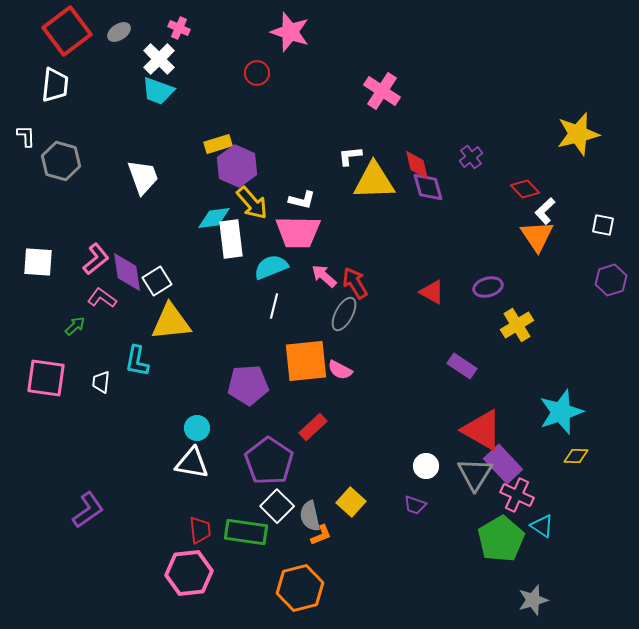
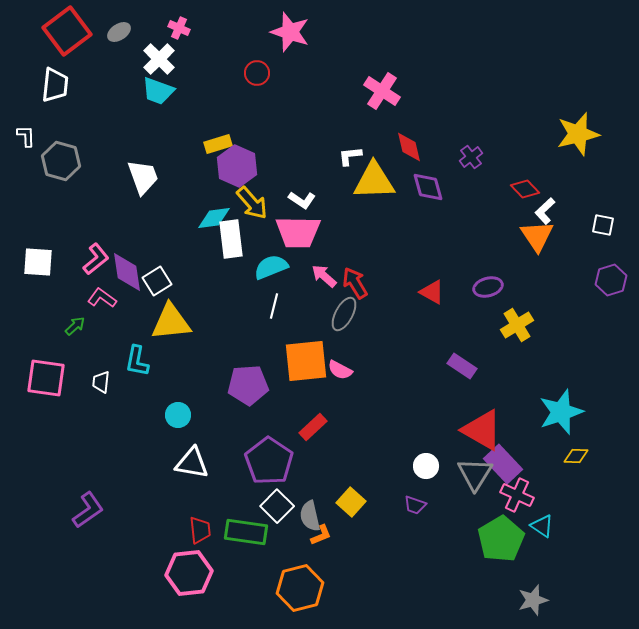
red diamond at (417, 165): moved 8 px left, 18 px up
white L-shape at (302, 200): rotated 20 degrees clockwise
cyan circle at (197, 428): moved 19 px left, 13 px up
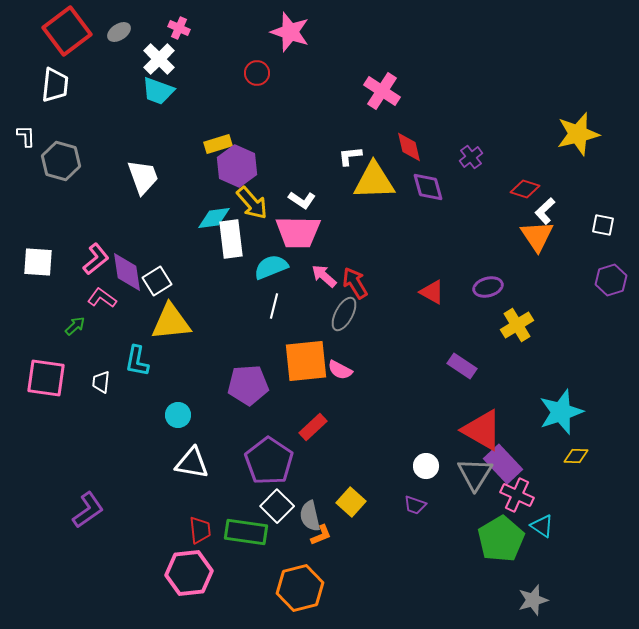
red diamond at (525, 189): rotated 28 degrees counterclockwise
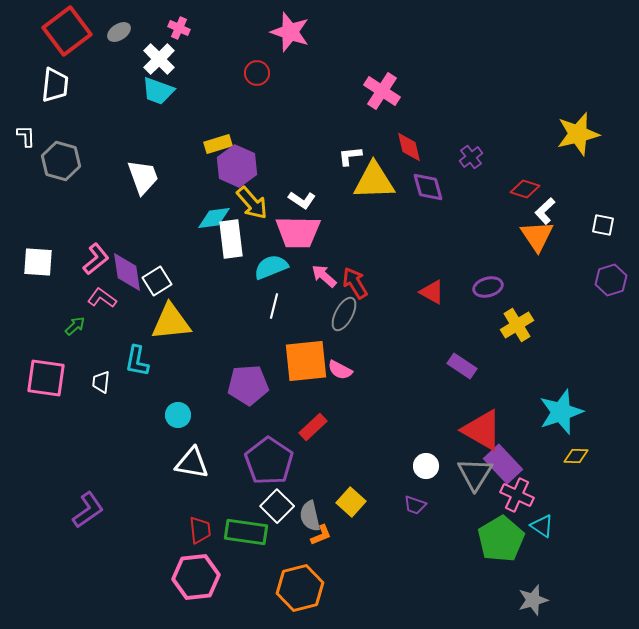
pink hexagon at (189, 573): moved 7 px right, 4 px down
